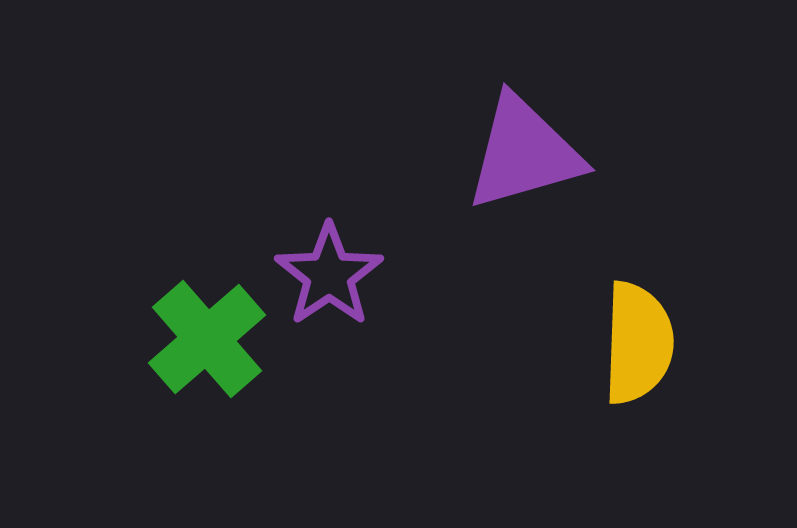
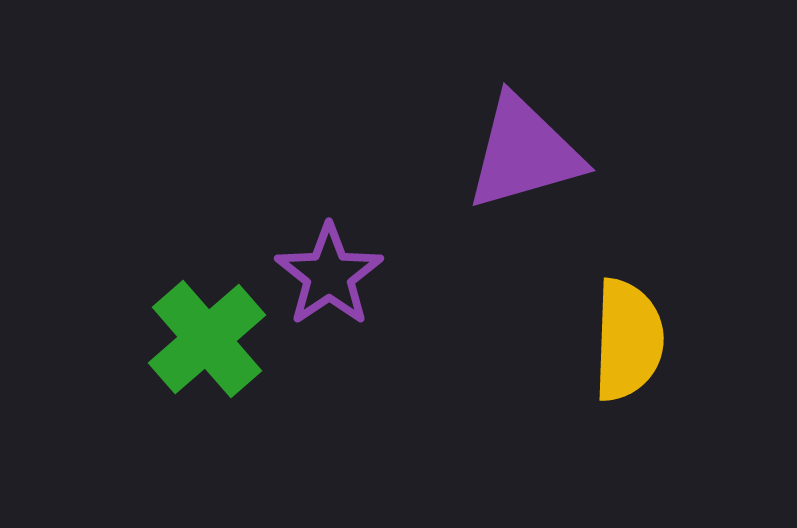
yellow semicircle: moved 10 px left, 3 px up
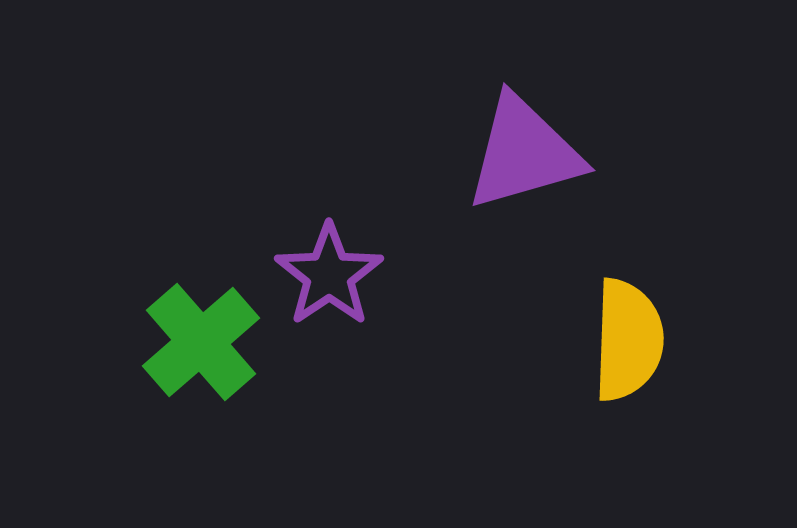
green cross: moved 6 px left, 3 px down
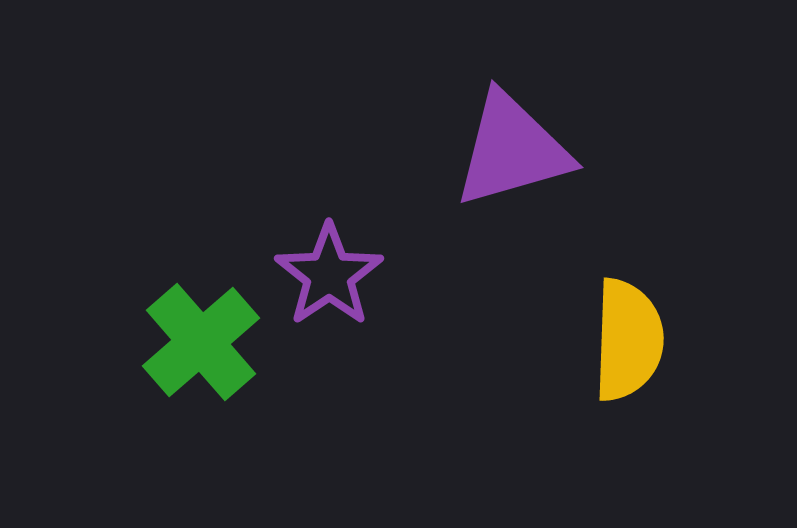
purple triangle: moved 12 px left, 3 px up
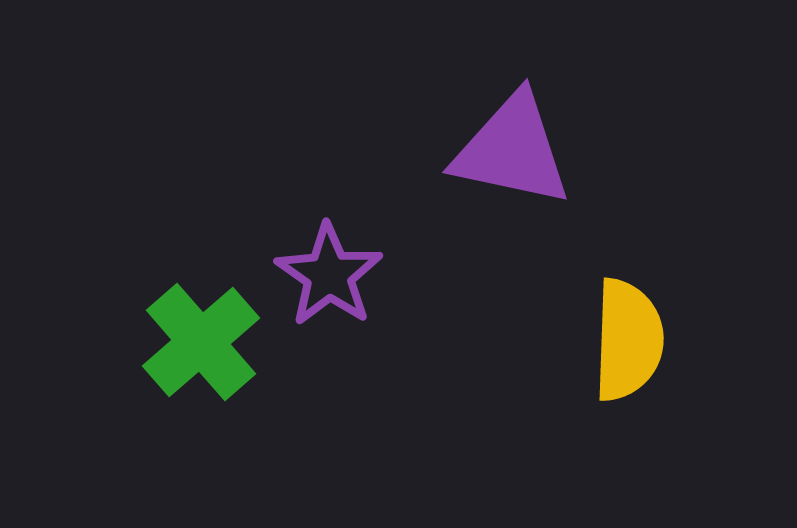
purple triangle: rotated 28 degrees clockwise
purple star: rotated 3 degrees counterclockwise
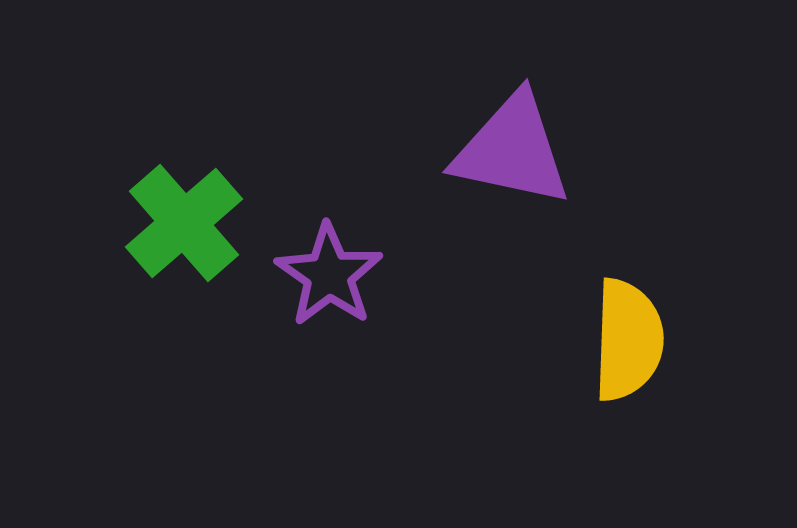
green cross: moved 17 px left, 119 px up
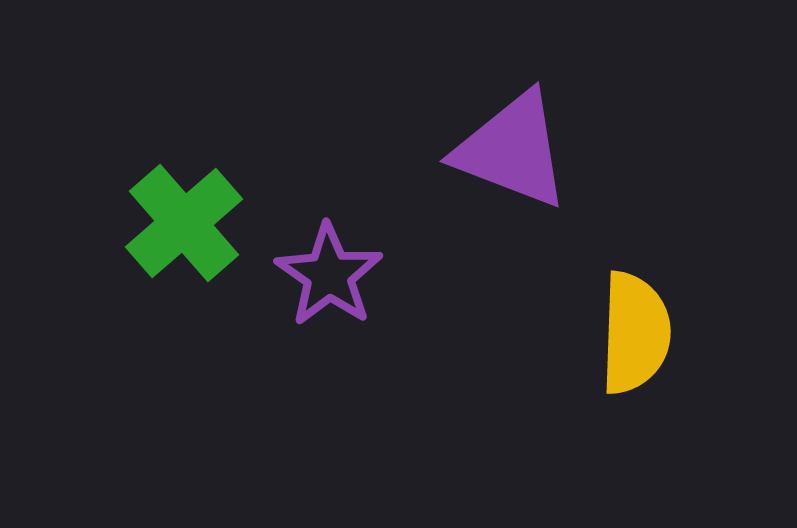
purple triangle: rotated 9 degrees clockwise
yellow semicircle: moved 7 px right, 7 px up
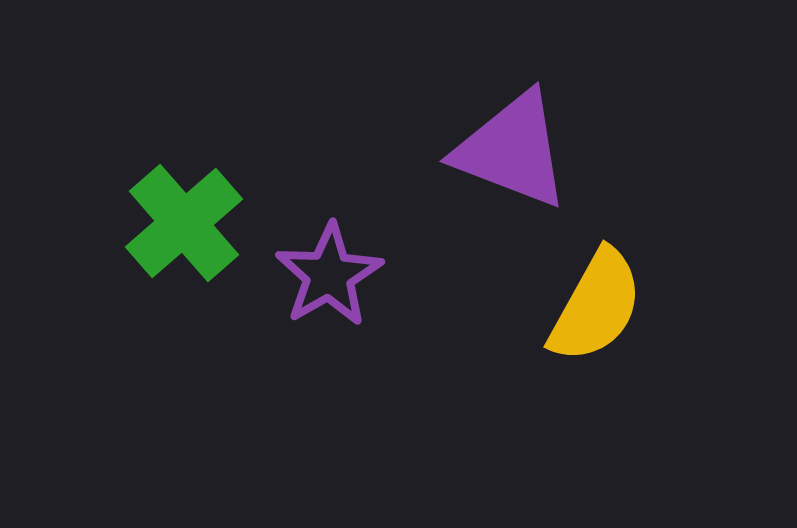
purple star: rotated 7 degrees clockwise
yellow semicircle: moved 39 px left, 27 px up; rotated 27 degrees clockwise
